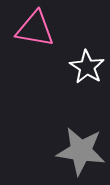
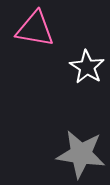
gray star: moved 3 px down
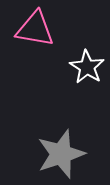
gray star: moved 20 px left; rotated 27 degrees counterclockwise
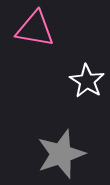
white star: moved 14 px down
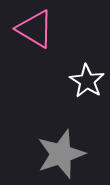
pink triangle: rotated 21 degrees clockwise
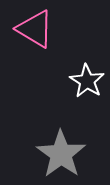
gray star: rotated 18 degrees counterclockwise
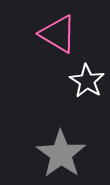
pink triangle: moved 23 px right, 5 px down
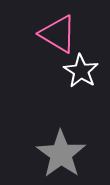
white star: moved 6 px left, 10 px up
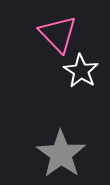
pink triangle: rotated 15 degrees clockwise
